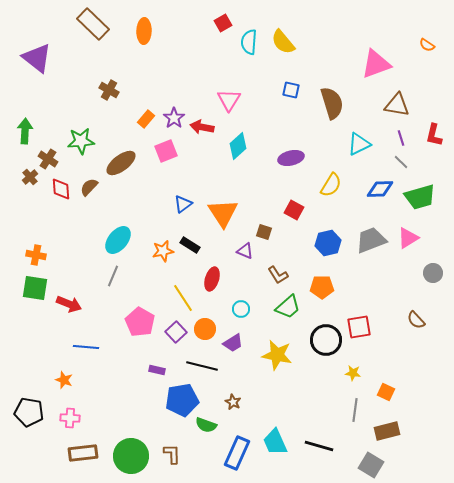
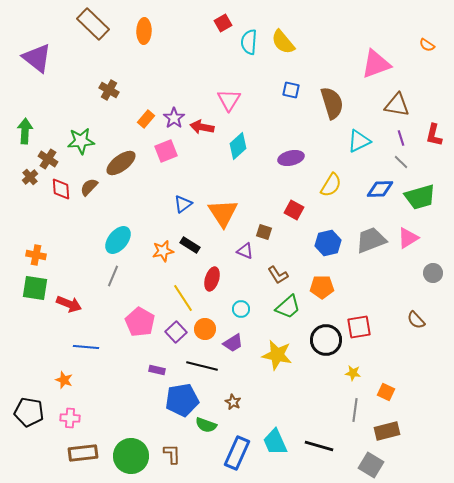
cyan triangle at (359, 144): moved 3 px up
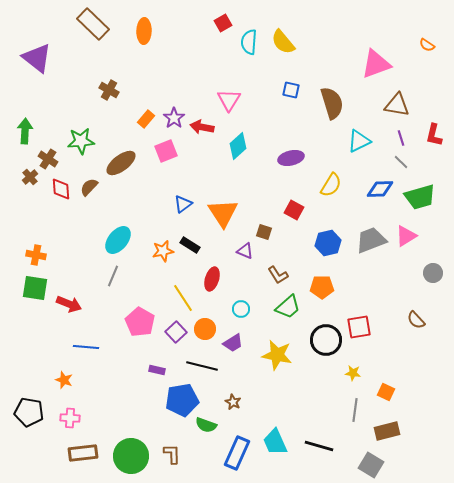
pink triangle at (408, 238): moved 2 px left, 2 px up
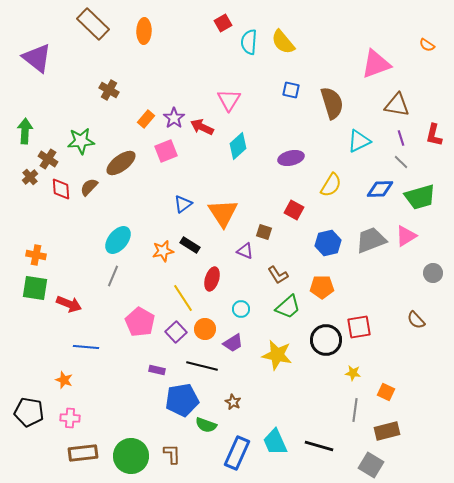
red arrow at (202, 127): rotated 15 degrees clockwise
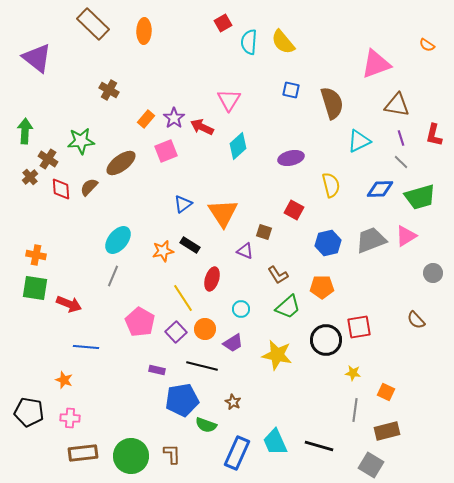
yellow semicircle at (331, 185): rotated 45 degrees counterclockwise
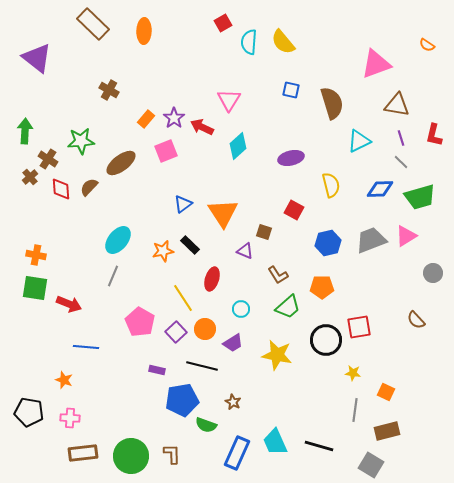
black rectangle at (190, 245): rotated 12 degrees clockwise
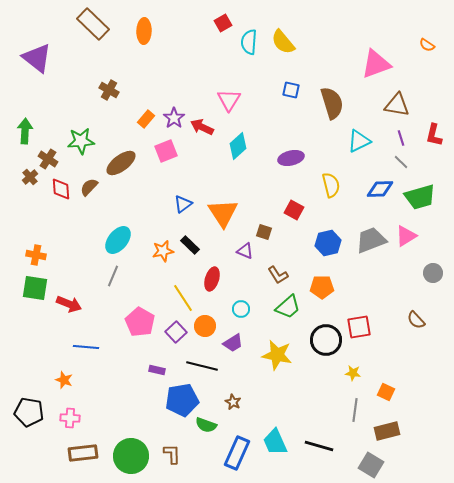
orange circle at (205, 329): moved 3 px up
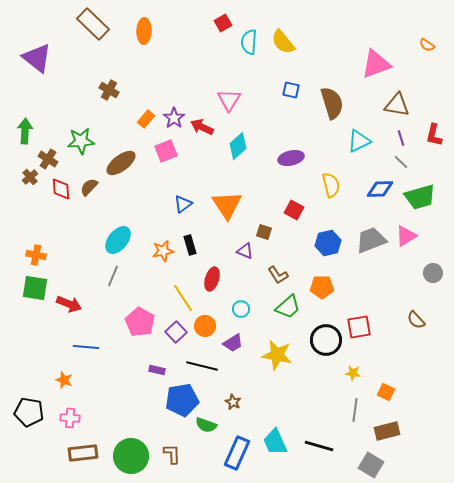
orange triangle at (223, 213): moved 4 px right, 8 px up
black rectangle at (190, 245): rotated 30 degrees clockwise
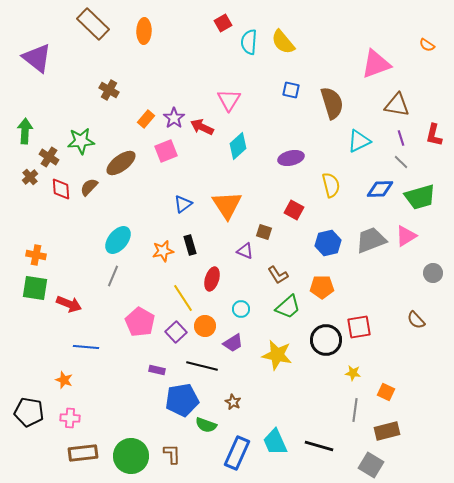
brown cross at (48, 159): moved 1 px right, 2 px up
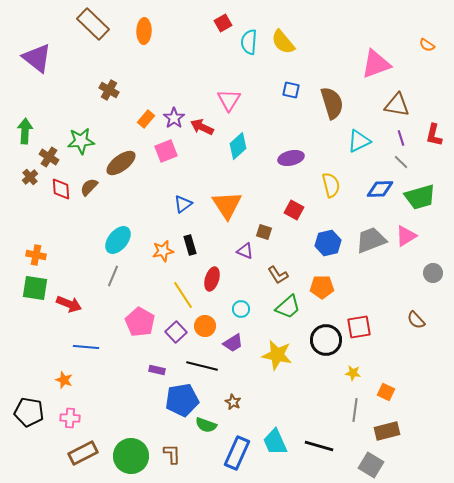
yellow line at (183, 298): moved 3 px up
brown rectangle at (83, 453): rotated 20 degrees counterclockwise
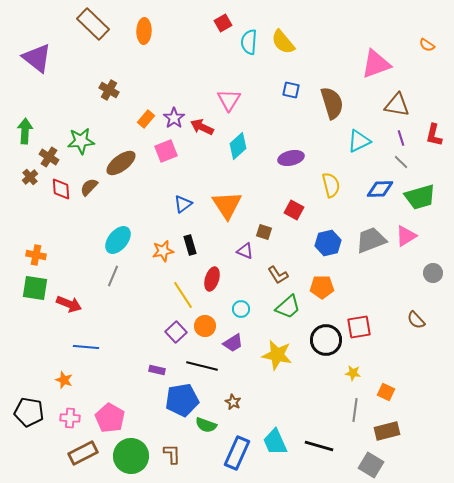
pink pentagon at (140, 322): moved 30 px left, 96 px down
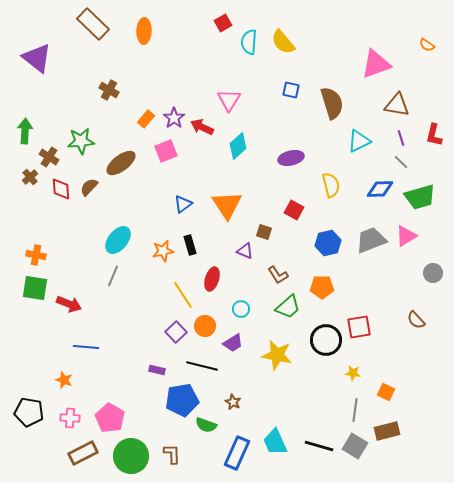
gray square at (371, 465): moved 16 px left, 19 px up
